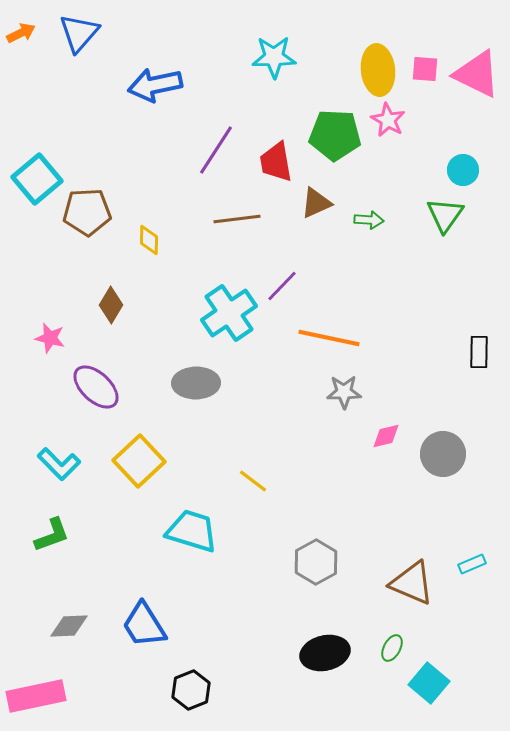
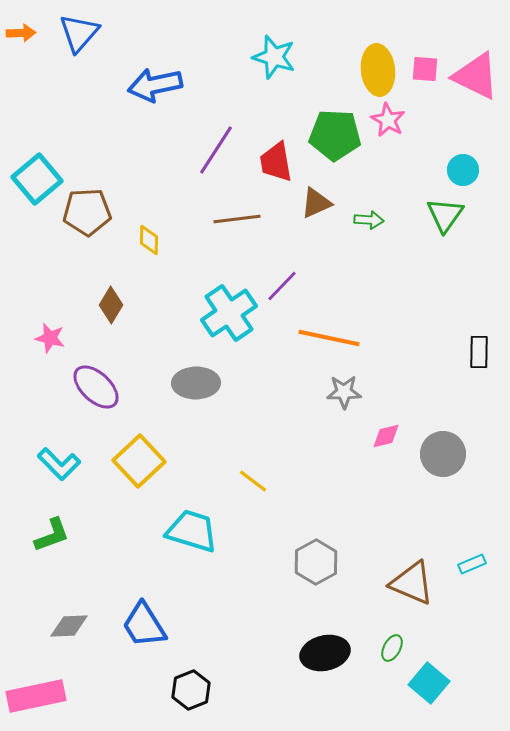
orange arrow at (21, 33): rotated 24 degrees clockwise
cyan star at (274, 57): rotated 18 degrees clockwise
pink triangle at (477, 74): moved 1 px left, 2 px down
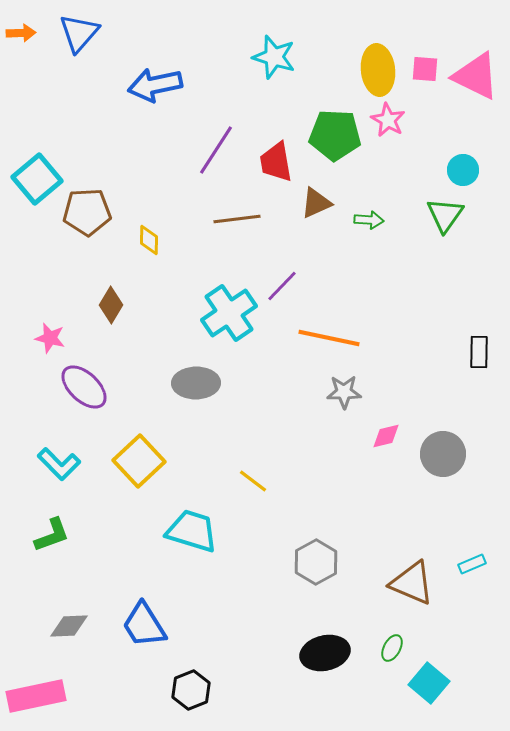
purple ellipse at (96, 387): moved 12 px left
